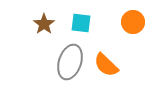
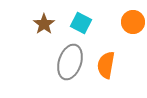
cyan square: rotated 20 degrees clockwise
orange semicircle: rotated 56 degrees clockwise
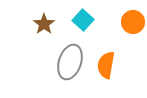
cyan square: moved 2 px right, 3 px up; rotated 15 degrees clockwise
